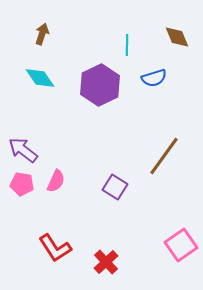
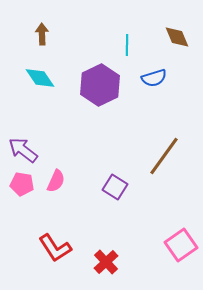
brown arrow: rotated 20 degrees counterclockwise
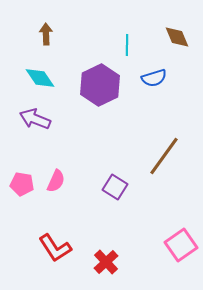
brown arrow: moved 4 px right
purple arrow: moved 12 px right, 31 px up; rotated 16 degrees counterclockwise
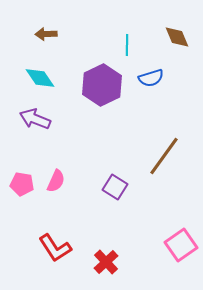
brown arrow: rotated 90 degrees counterclockwise
blue semicircle: moved 3 px left
purple hexagon: moved 2 px right
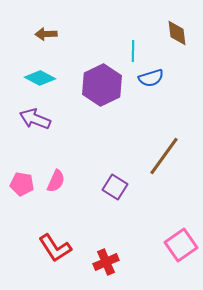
brown diamond: moved 4 px up; rotated 16 degrees clockwise
cyan line: moved 6 px right, 6 px down
cyan diamond: rotated 28 degrees counterclockwise
red cross: rotated 20 degrees clockwise
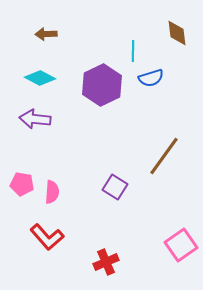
purple arrow: rotated 16 degrees counterclockwise
pink semicircle: moved 4 px left, 11 px down; rotated 20 degrees counterclockwise
red L-shape: moved 8 px left, 11 px up; rotated 8 degrees counterclockwise
